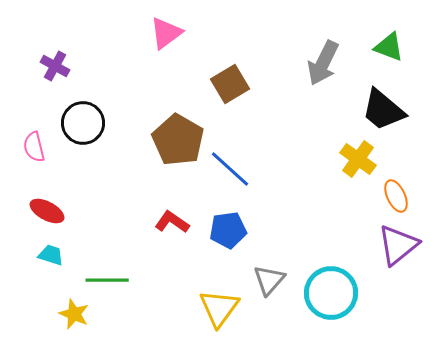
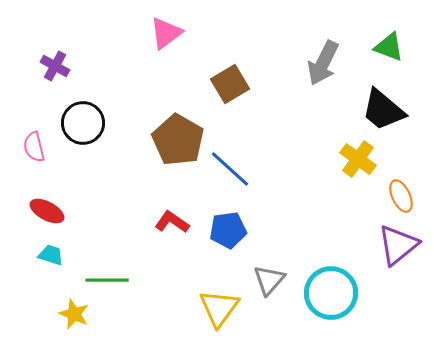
orange ellipse: moved 5 px right
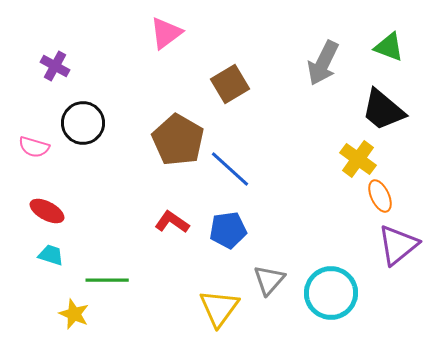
pink semicircle: rotated 60 degrees counterclockwise
orange ellipse: moved 21 px left
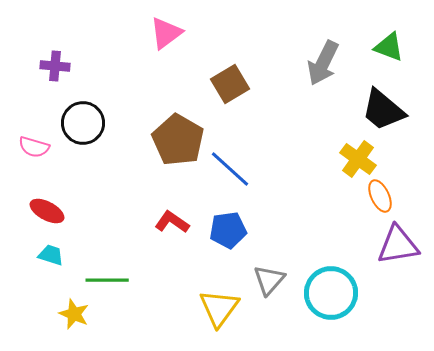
purple cross: rotated 24 degrees counterclockwise
purple triangle: rotated 30 degrees clockwise
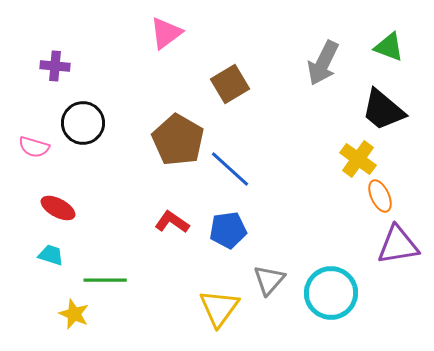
red ellipse: moved 11 px right, 3 px up
green line: moved 2 px left
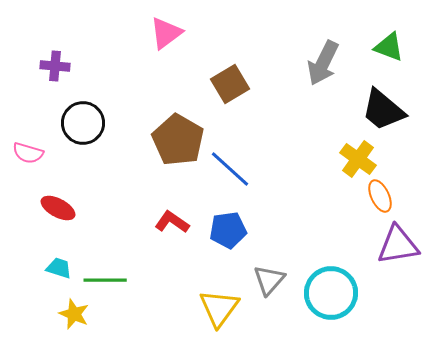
pink semicircle: moved 6 px left, 6 px down
cyan trapezoid: moved 8 px right, 13 px down
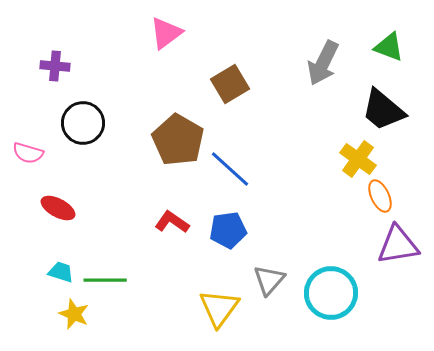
cyan trapezoid: moved 2 px right, 4 px down
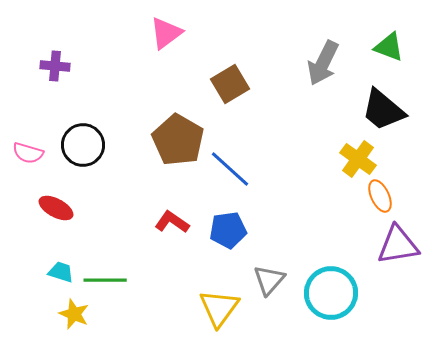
black circle: moved 22 px down
red ellipse: moved 2 px left
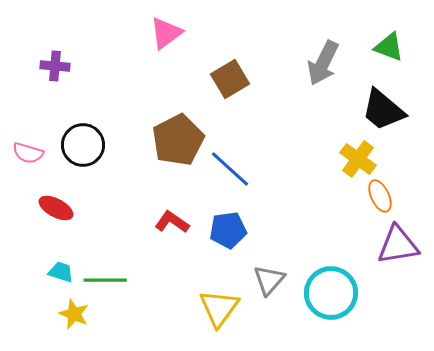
brown square: moved 5 px up
brown pentagon: rotated 15 degrees clockwise
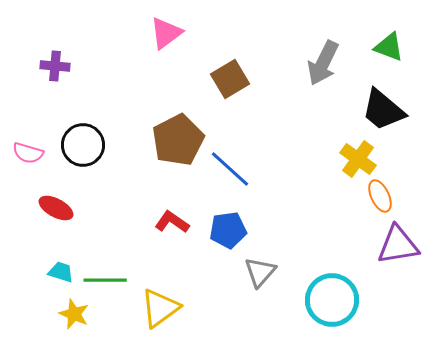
gray triangle: moved 9 px left, 8 px up
cyan circle: moved 1 px right, 7 px down
yellow triangle: moved 59 px left; rotated 18 degrees clockwise
